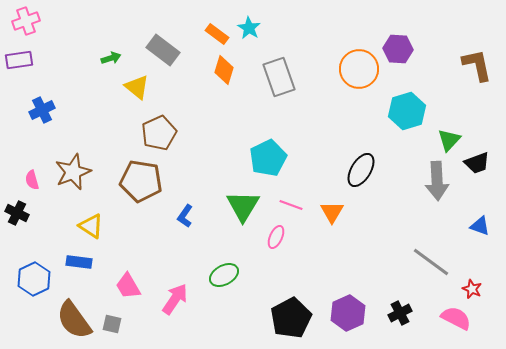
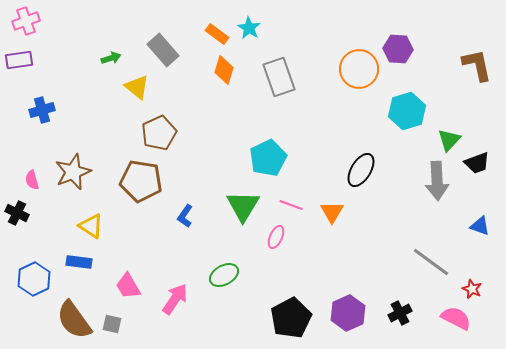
gray rectangle at (163, 50): rotated 12 degrees clockwise
blue cross at (42, 110): rotated 10 degrees clockwise
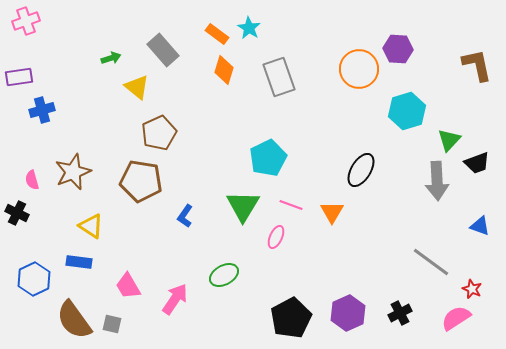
purple rectangle at (19, 60): moved 17 px down
pink semicircle at (456, 318): rotated 60 degrees counterclockwise
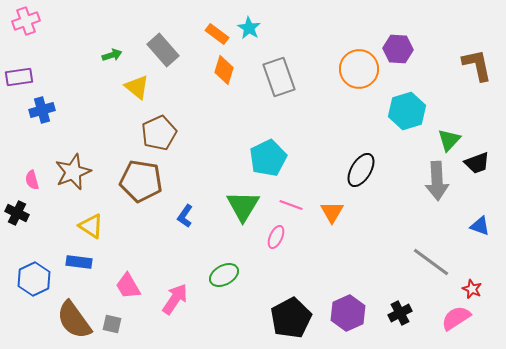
green arrow at (111, 58): moved 1 px right, 3 px up
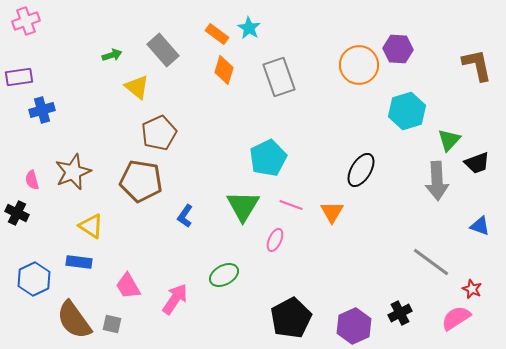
orange circle at (359, 69): moved 4 px up
pink ellipse at (276, 237): moved 1 px left, 3 px down
purple hexagon at (348, 313): moved 6 px right, 13 px down
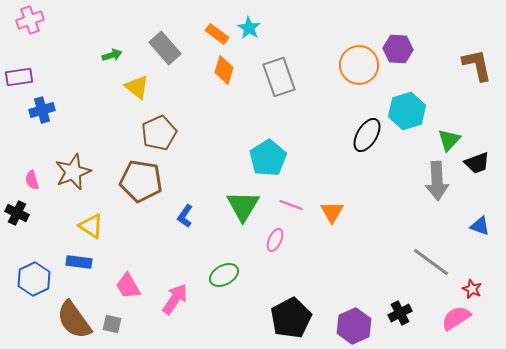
pink cross at (26, 21): moved 4 px right, 1 px up
gray rectangle at (163, 50): moved 2 px right, 2 px up
cyan pentagon at (268, 158): rotated 6 degrees counterclockwise
black ellipse at (361, 170): moved 6 px right, 35 px up
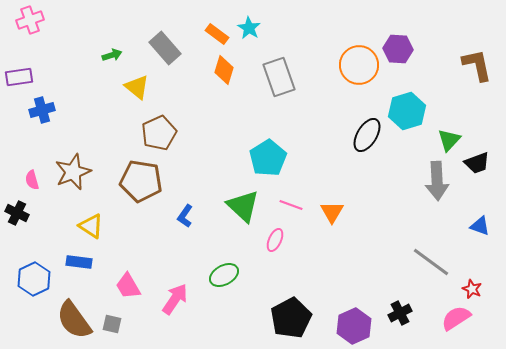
green triangle at (243, 206): rotated 18 degrees counterclockwise
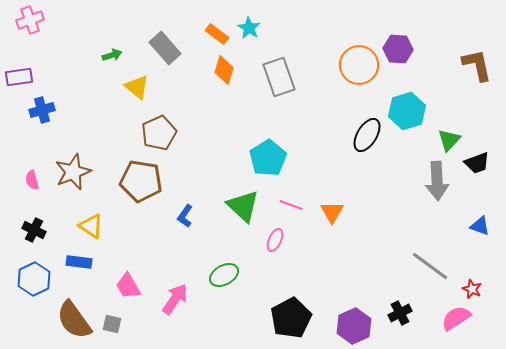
black cross at (17, 213): moved 17 px right, 17 px down
gray line at (431, 262): moved 1 px left, 4 px down
